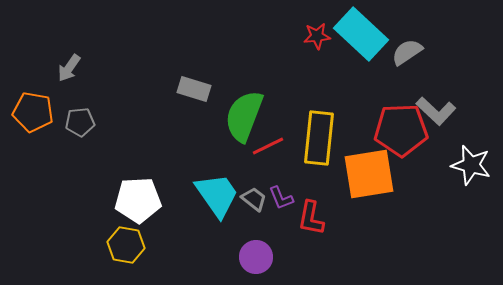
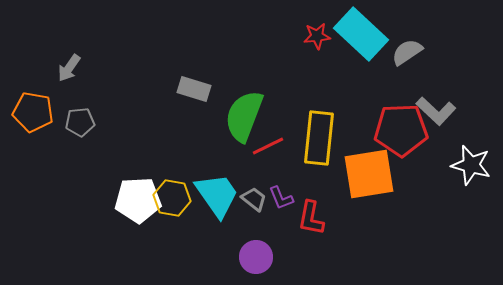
yellow hexagon: moved 46 px right, 47 px up
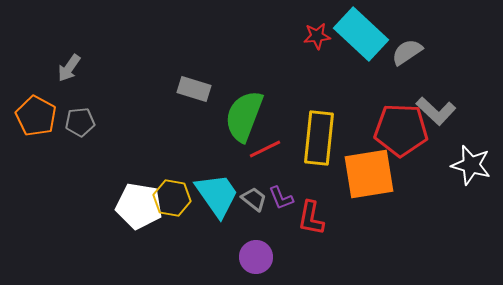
orange pentagon: moved 3 px right, 4 px down; rotated 18 degrees clockwise
red pentagon: rotated 4 degrees clockwise
red line: moved 3 px left, 3 px down
white pentagon: moved 1 px right, 6 px down; rotated 12 degrees clockwise
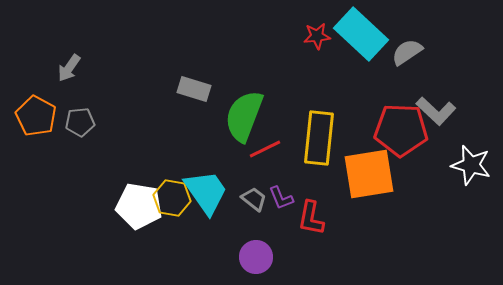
cyan trapezoid: moved 11 px left, 3 px up
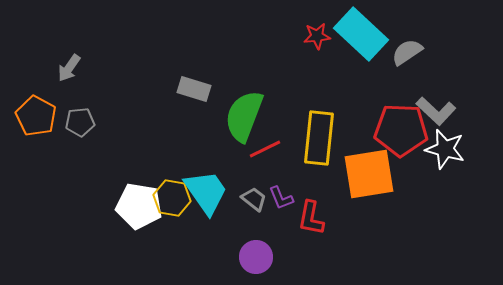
white star: moved 26 px left, 16 px up
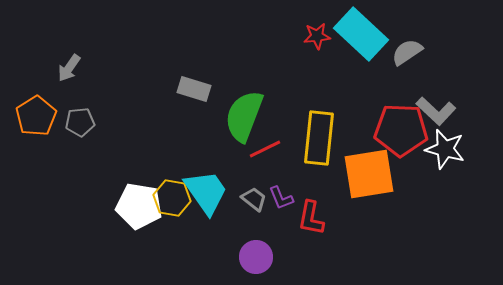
orange pentagon: rotated 12 degrees clockwise
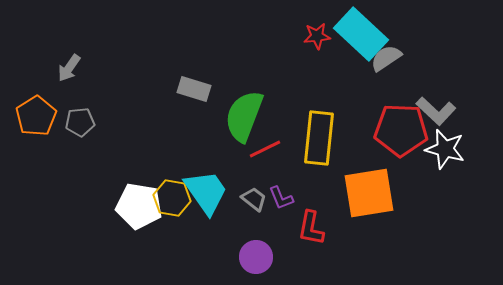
gray semicircle: moved 21 px left, 6 px down
orange square: moved 19 px down
red L-shape: moved 10 px down
